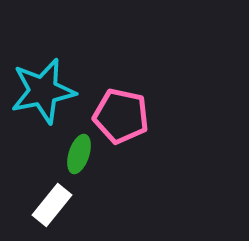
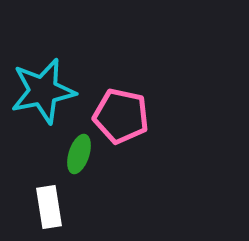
white rectangle: moved 3 px left, 2 px down; rotated 48 degrees counterclockwise
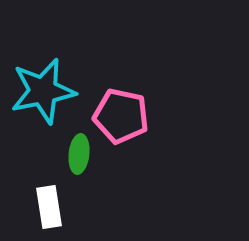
green ellipse: rotated 12 degrees counterclockwise
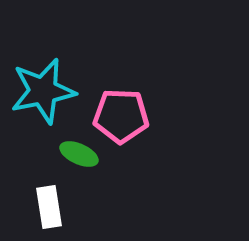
pink pentagon: rotated 10 degrees counterclockwise
green ellipse: rotated 72 degrees counterclockwise
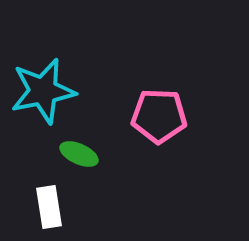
pink pentagon: moved 38 px right
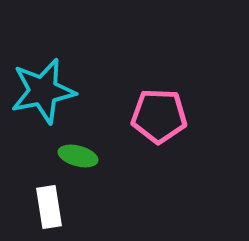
green ellipse: moved 1 px left, 2 px down; rotated 9 degrees counterclockwise
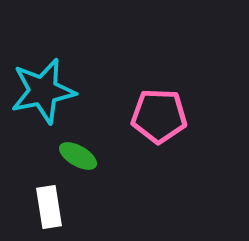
green ellipse: rotated 15 degrees clockwise
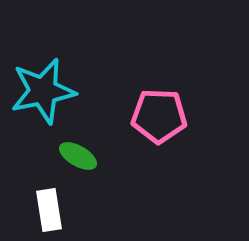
white rectangle: moved 3 px down
